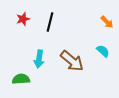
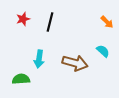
brown arrow: moved 3 px right, 2 px down; rotated 25 degrees counterclockwise
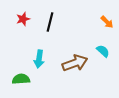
brown arrow: rotated 35 degrees counterclockwise
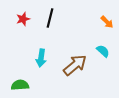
black line: moved 4 px up
cyan arrow: moved 2 px right, 1 px up
brown arrow: moved 2 px down; rotated 20 degrees counterclockwise
green semicircle: moved 1 px left, 6 px down
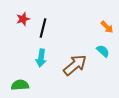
black line: moved 7 px left, 10 px down
orange arrow: moved 5 px down
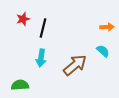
orange arrow: rotated 48 degrees counterclockwise
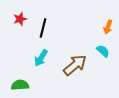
red star: moved 3 px left
orange arrow: moved 1 px right; rotated 112 degrees clockwise
cyan arrow: rotated 24 degrees clockwise
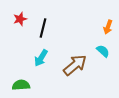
green semicircle: moved 1 px right
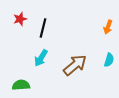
cyan semicircle: moved 6 px right, 9 px down; rotated 64 degrees clockwise
